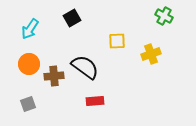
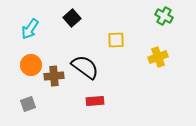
black square: rotated 12 degrees counterclockwise
yellow square: moved 1 px left, 1 px up
yellow cross: moved 7 px right, 3 px down
orange circle: moved 2 px right, 1 px down
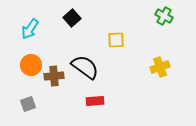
yellow cross: moved 2 px right, 10 px down
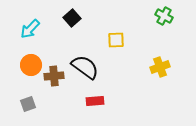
cyan arrow: rotated 10 degrees clockwise
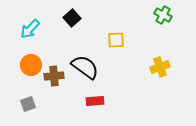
green cross: moved 1 px left, 1 px up
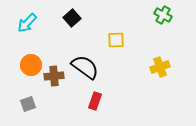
cyan arrow: moved 3 px left, 6 px up
red rectangle: rotated 66 degrees counterclockwise
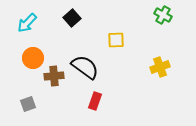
orange circle: moved 2 px right, 7 px up
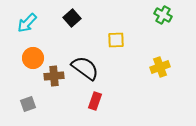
black semicircle: moved 1 px down
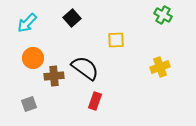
gray square: moved 1 px right
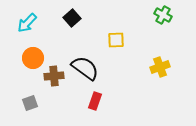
gray square: moved 1 px right, 1 px up
